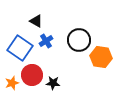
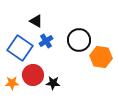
red circle: moved 1 px right
orange star: rotated 16 degrees clockwise
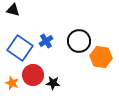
black triangle: moved 23 px left, 11 px up; rotated 16 degrees counterclockwise
black circle: moved 1 px down
orange star: rotated 24 degrees clockwise
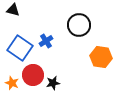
black circle: moved 16 px up
black star: rotated 16 degrees counterclockwise
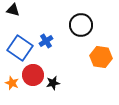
black circle: moved 2 px right
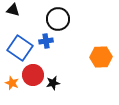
black circle: moved 23 px left, 6 px up
blue cross: rotated 24 degrees clockwise
orange hexagon: rotated 10 degrees counterclockwise
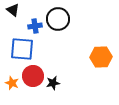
black triangle: rotated 24 degrees clockwise
blue cross: moved 11 px left, 15 px up
blue square: moved 2 px right, 1 px down; rotated 30 degrees counterclockwise
red circle: moved 1 px down
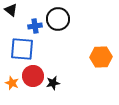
black triangle: moved 2 px left
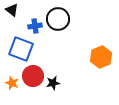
black triangle: moved 1 px right
blue square: moved 1 px left; rotated 15 degrees clockwise
orange hexagon: rotated 20 degrees counterclockwise
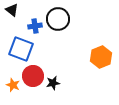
orange star: moved 1 px right, 2 px down
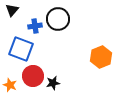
black triangle: rotated 32 degrees clockwise
orange star: moved 3 px left
